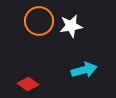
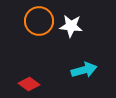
white star: rotated 15 degrees clockwise
red diamond: moved 1 px right
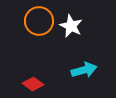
white star: rotated 20 degrees clockwise
red diamond: moved 4 px right
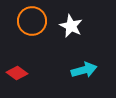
orange circle: moved 7 px left
red diamond: moved 16 px left, 11 px up
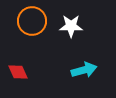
white star: rotated 25 degrees counterclockwise
red diamond: moved 1 px right, 1 px up; rotated 30 degrees clockwise
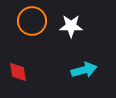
red diamond: rotated 15 degrees clockwise
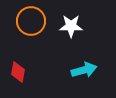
orange circle: moved 1 px left
red diamond: rotated 20 degrees clockwise
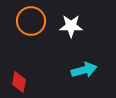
red diamond: moved 1 px right, 10 px down
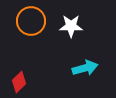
cyan arrow: moved 1 px right, 2 px up
red diamond: rotated 35 degrees clockwise
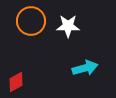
white star: moved 3 px left
red diamond: moved 3 px left; rotated 15 degrees clockwise
